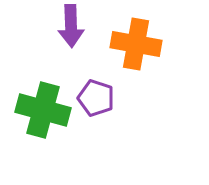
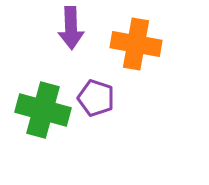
purple arrow: moved 2 px down
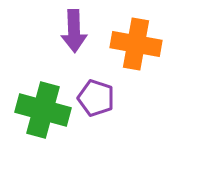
purple arrow: moved 3 px right, 3 px down
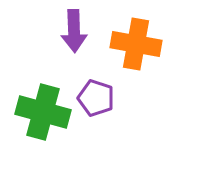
green cross: moved 2 px down
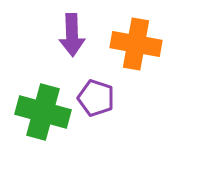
purple arrow: moved 2 px left, 4 px down
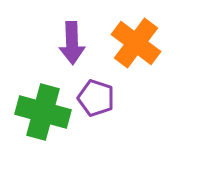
purple arrow: moved 8 px down
orange cross: moved 1 px up; rotated 27 degrees clockwise
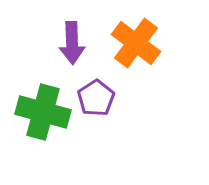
purple pentagon: rotated 21 degrees clockwise
